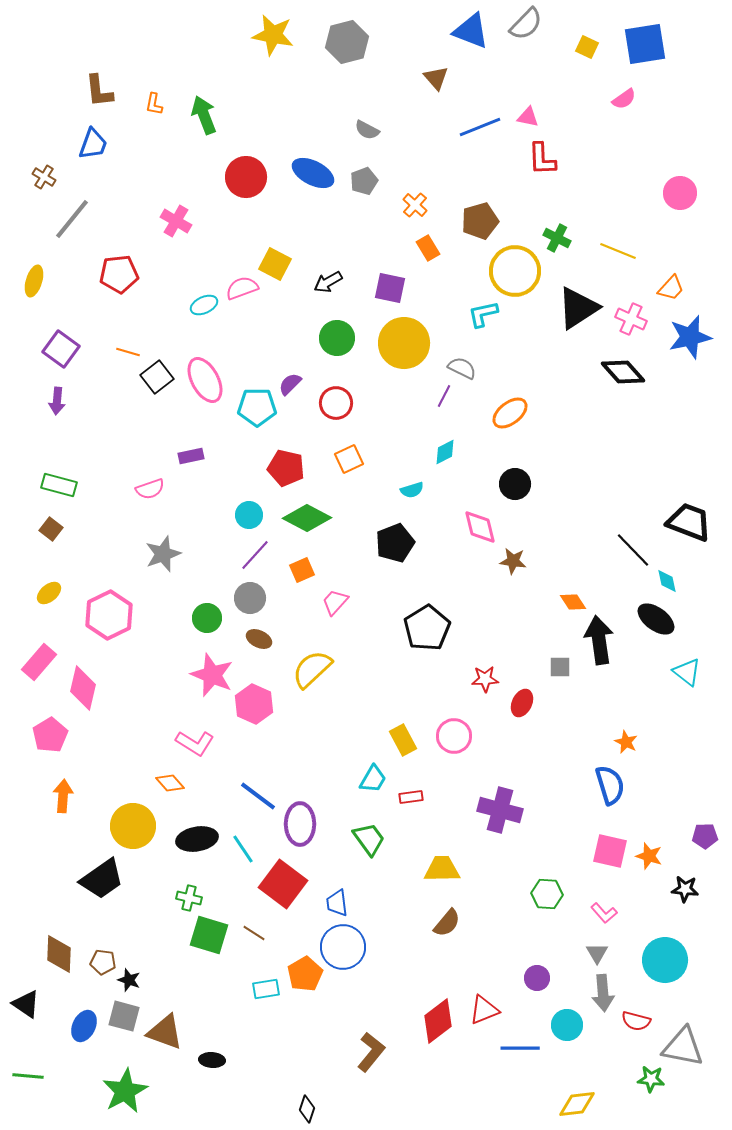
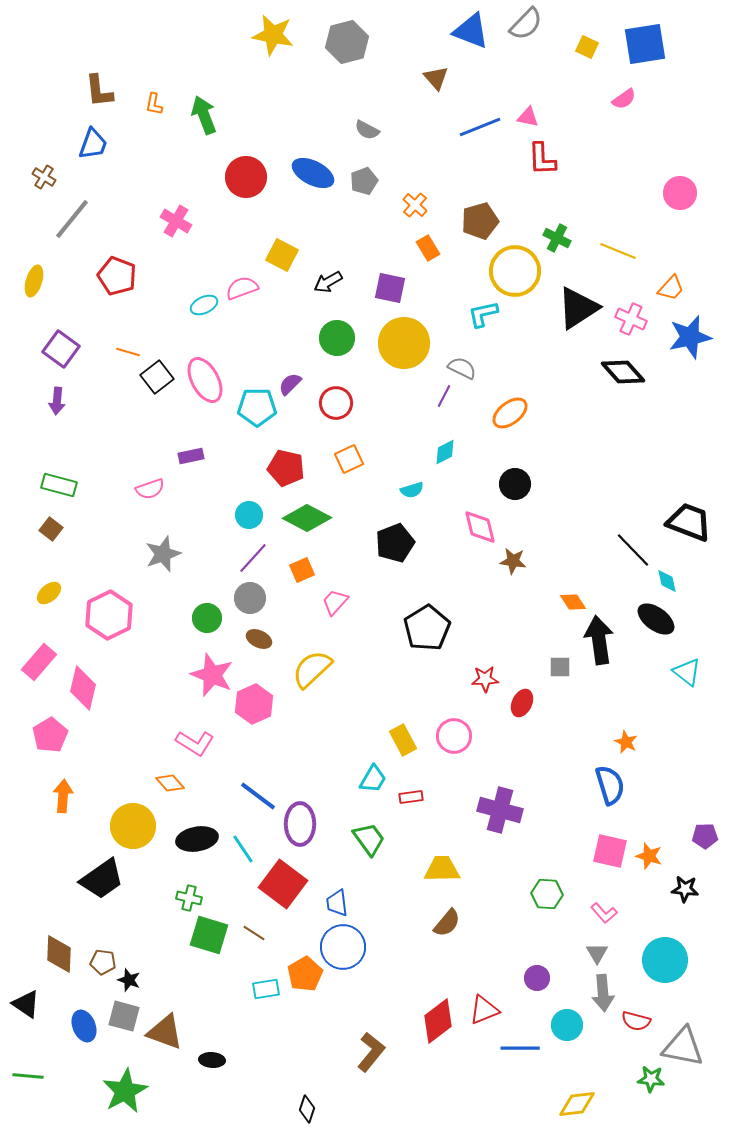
yellow square at (275, 264): moved 7 px right, 9 px up
red pentagon at (119, 274): moved 2 px left, 2 px down; rotated 27 degrees clockwise
purple line at (255, 555): moved 2 px left, 3 px down
pink hexagon at (254, 704): rotated 12 degrees clockwise
blue ellipse at (84, 1026): rotated 48 degrees counterclockwise
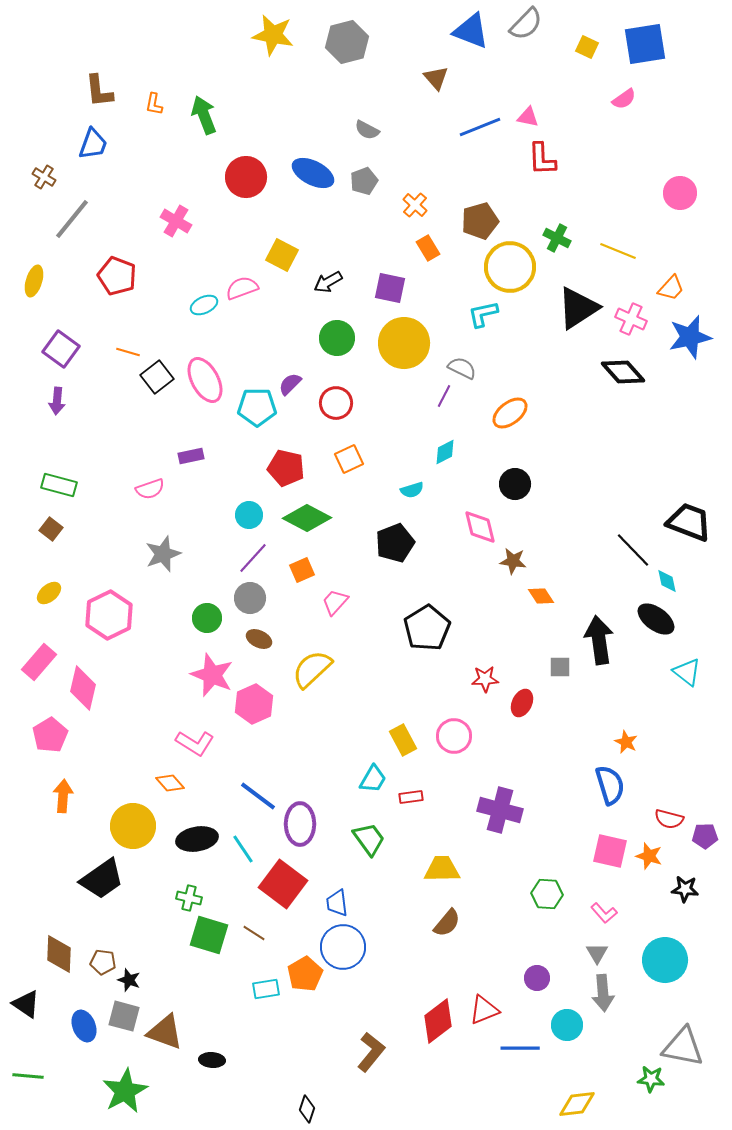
yellow circle at (515, 271): moved 5 px left, 4 px up
orange diamond at (573, 602): moved 32 px left, 6 px up
red semicircle at (636, 1021): moved 33 px right, 202 px up
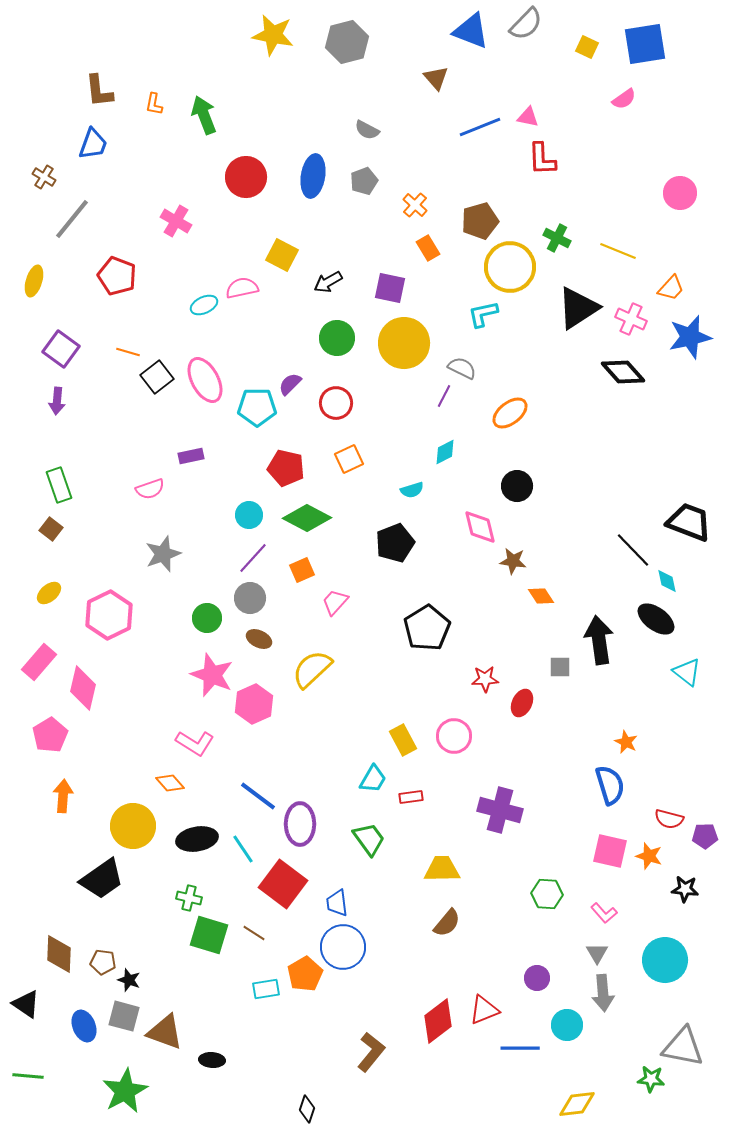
blue ellipse at (313, 173): moved 3 px down; rotated 72 degrees clockwise
pink semicircle at (242, 288): rotated 8 degrees clockwise
black circle at (515, 484): moved 2 px right, 2 px down
green rectangle at (59, 485): rotated 56 degrees clockwise
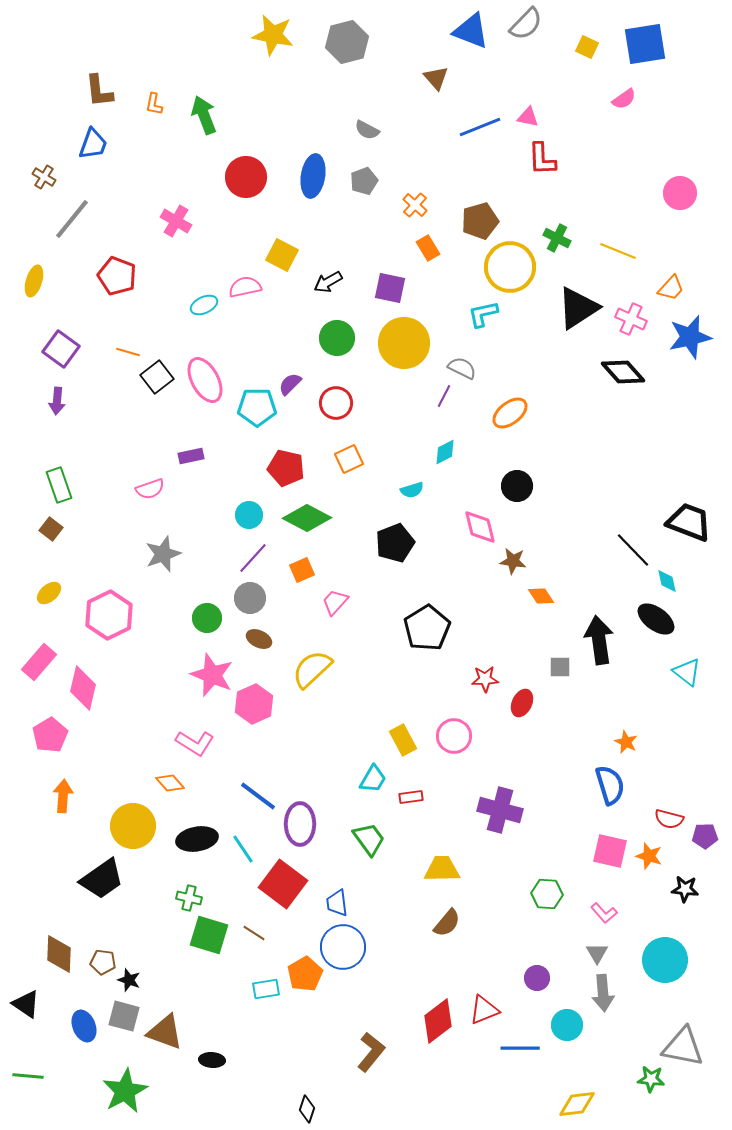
pink semicircle at (242, 288): moved 3 px right, 1 px up
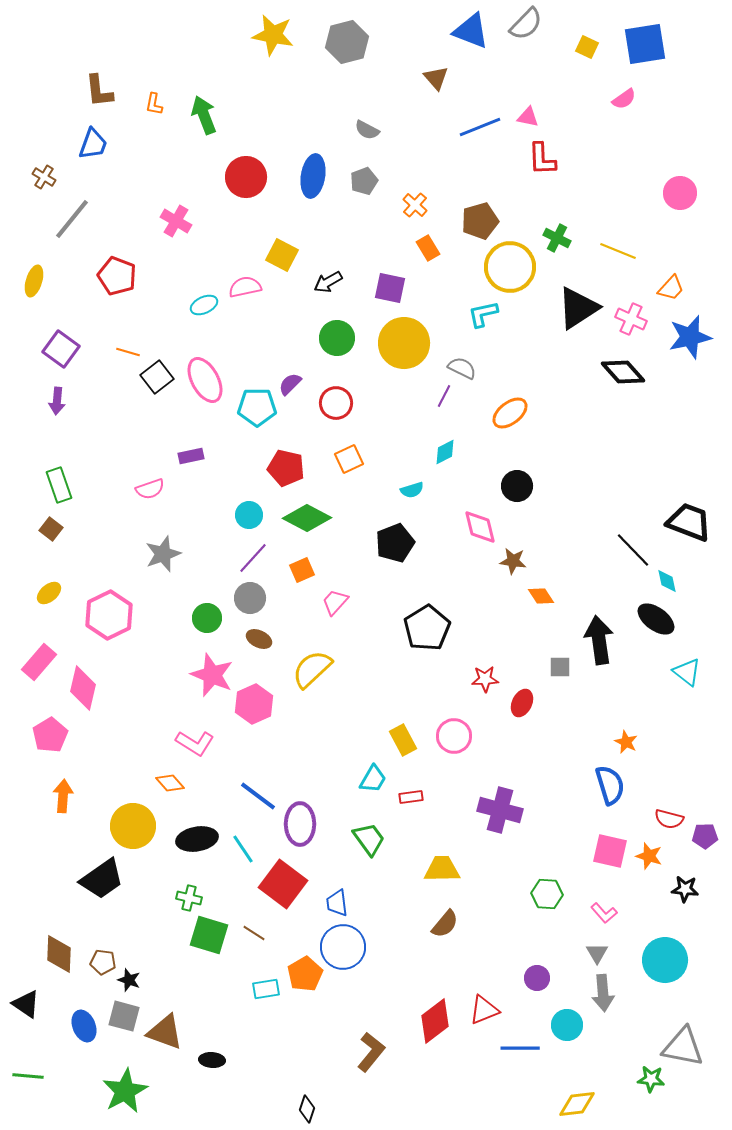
brown semicircle at (447, 923): moved 2 px left, 1 px down
red diamond at (438, 1021): moved 3 px left
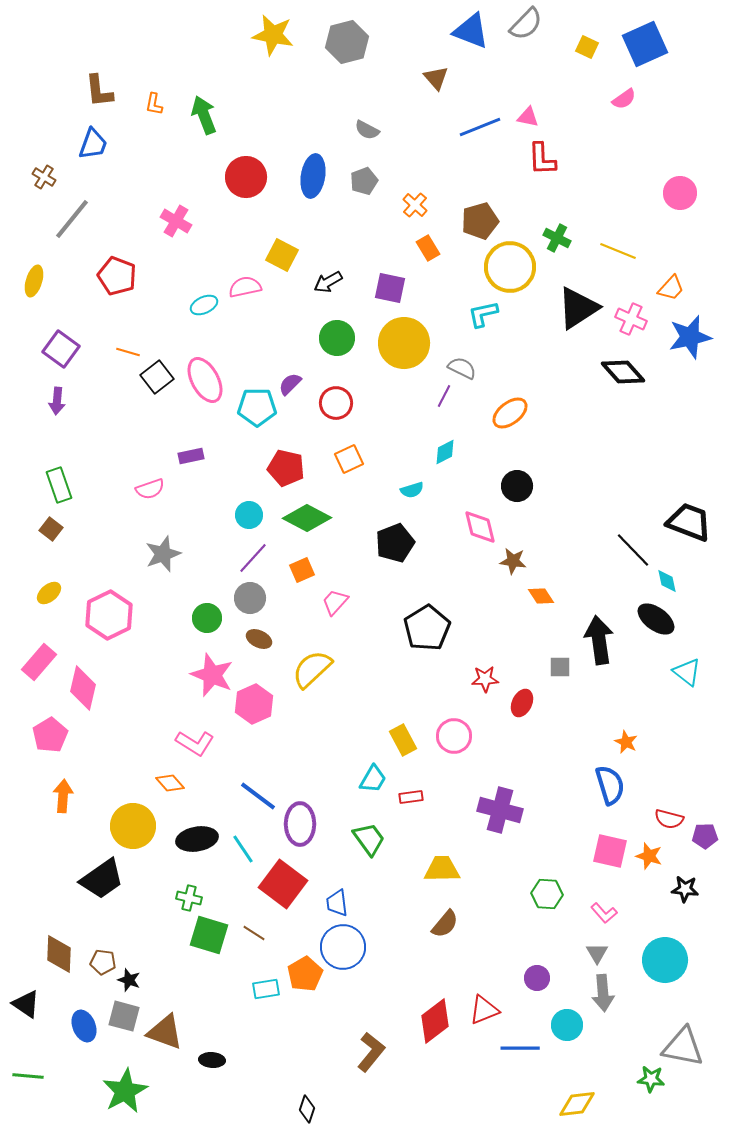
blue square at (645, 44): rotated 15 degrees counterclockwise
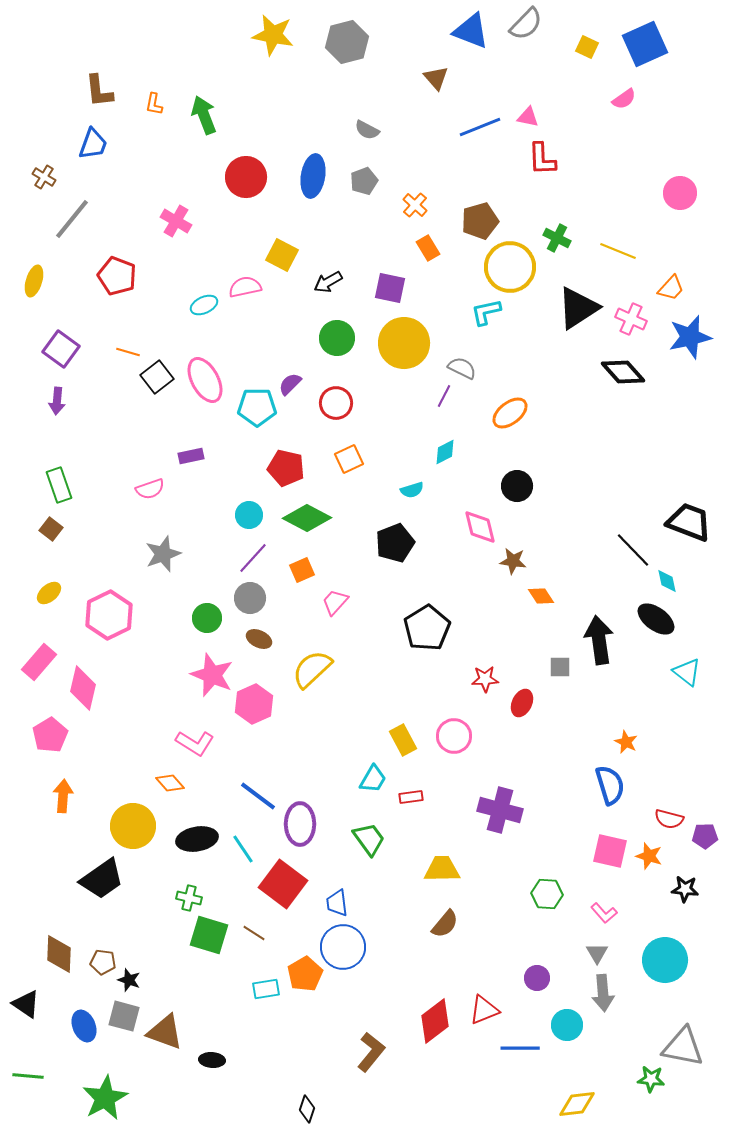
cyan L-shape at (483, 314): moved 3 px right, 2 px up
green star at (125, 1091): moved 20 px left, 7 px down
